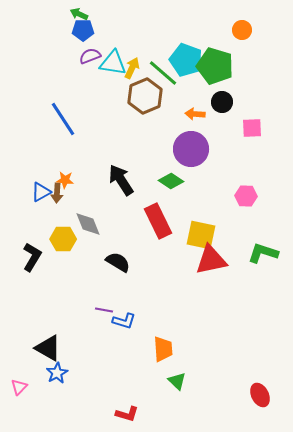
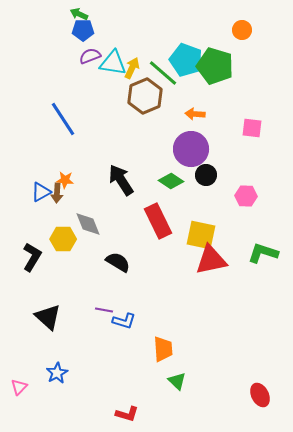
black circle: moved 16 px left, 73 px down
pink square: rotated 10 degrees clockwise
black triangle: moved 31 px up; rotated 12 degrees clockwise
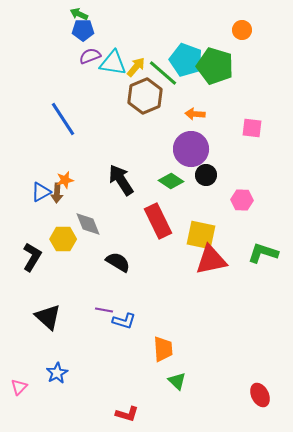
yellow arrow: moved 4 px right, 1 px up; rotated 15 degrees clockwise
orange star: rotated 18 degrees counterclockwise
pink hexagon: moved 4 px left, 4 px down
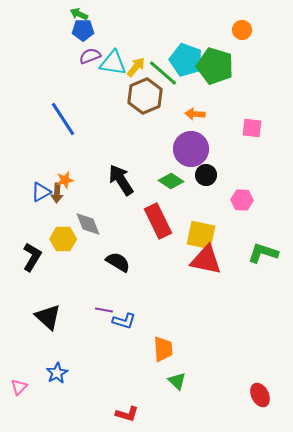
red triangle: moved 5 px left; rotated 24 degrees clockwise
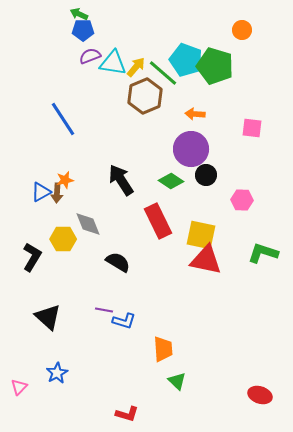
red ellipse: rotated 45 degrees counterclockwise
